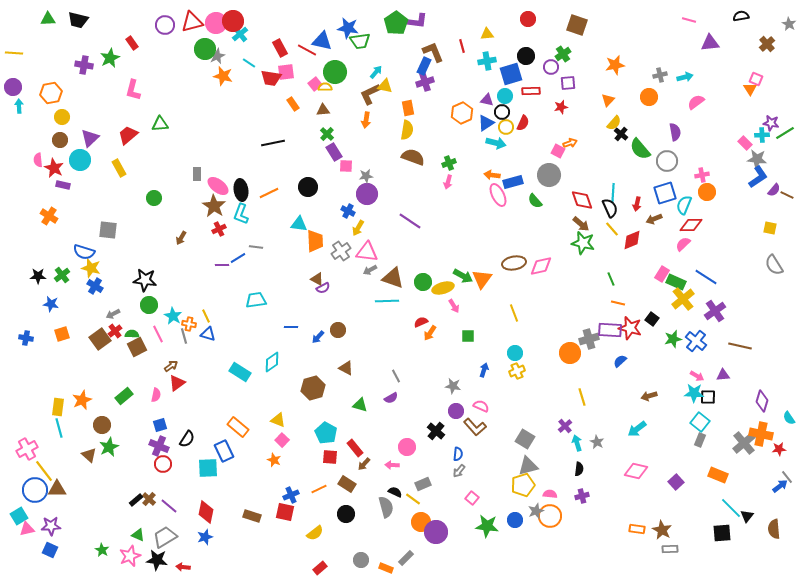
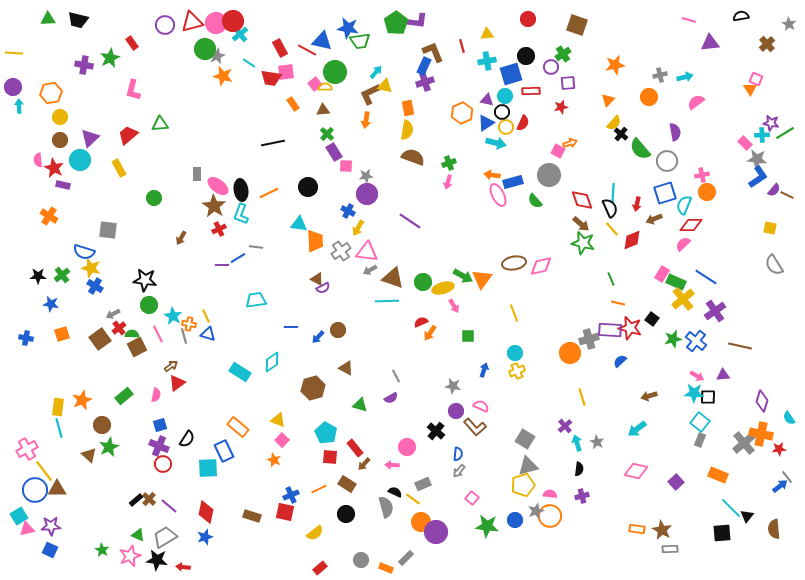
yellow circle at (62, 117): moved 2 px left
red cross at (115, 331): moved 4 px right, 3 px up
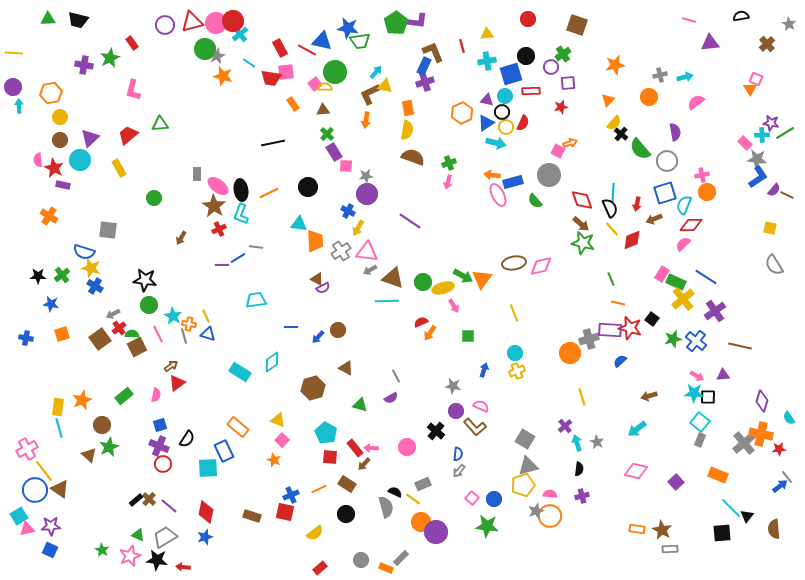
pink arrow at (392, 465): moved 21 px left, 17 px up
brown triangle at (57, 489): moved 3 px right; rotated 36 degrees clockwise
blue circle at (515, 520): moved 21 px left, 21 px up
gray rectangle at (406, 558): moved 5 px left
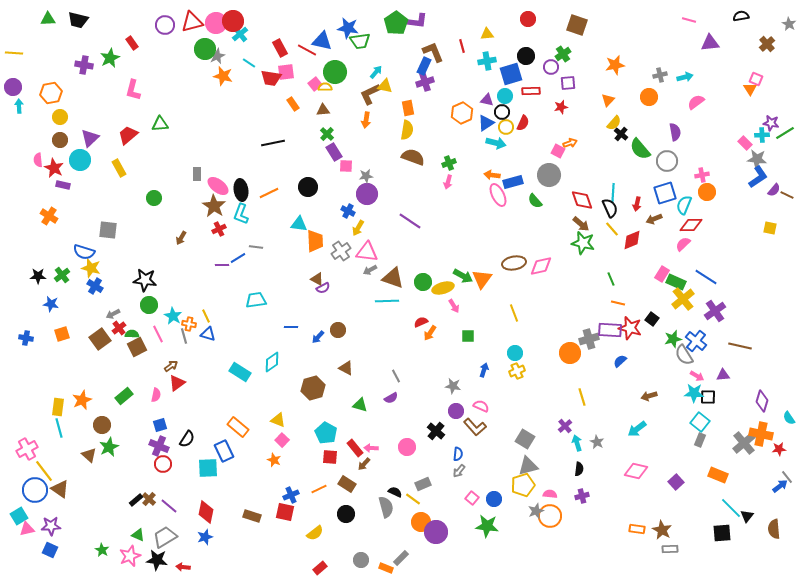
gray semicircle at (774, 265): moved 90 px left, 90 px down
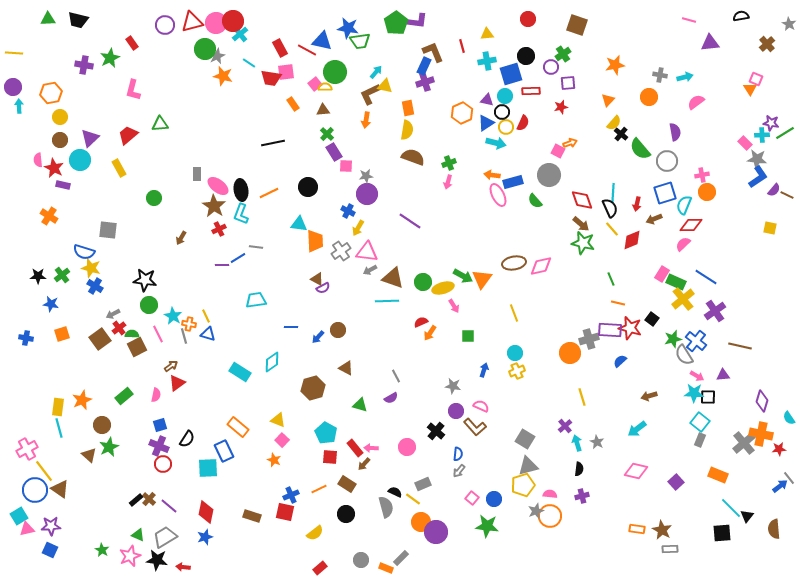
gray cross at (660, 75): rotated 24 degrees clockwise
gray line at (787, 477): moved 2 px right, 1 px down
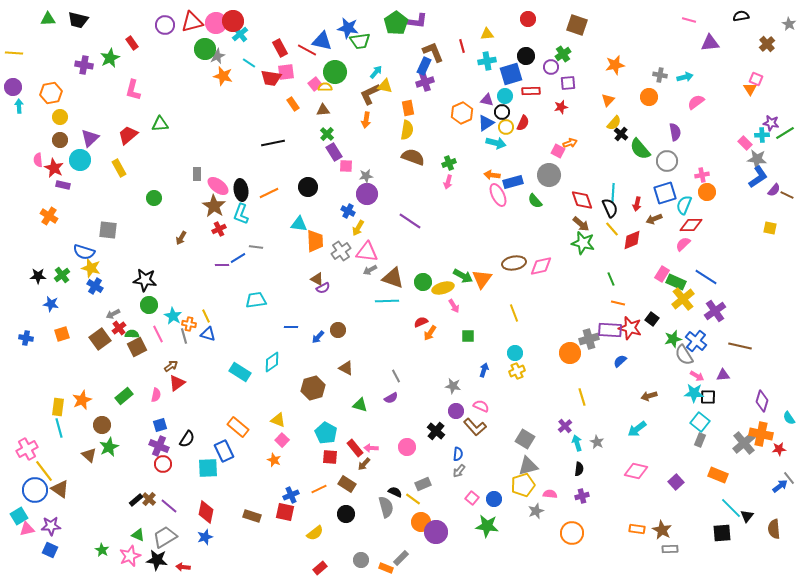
orange circle at (550, 516): moved 22 px right, 17 px down
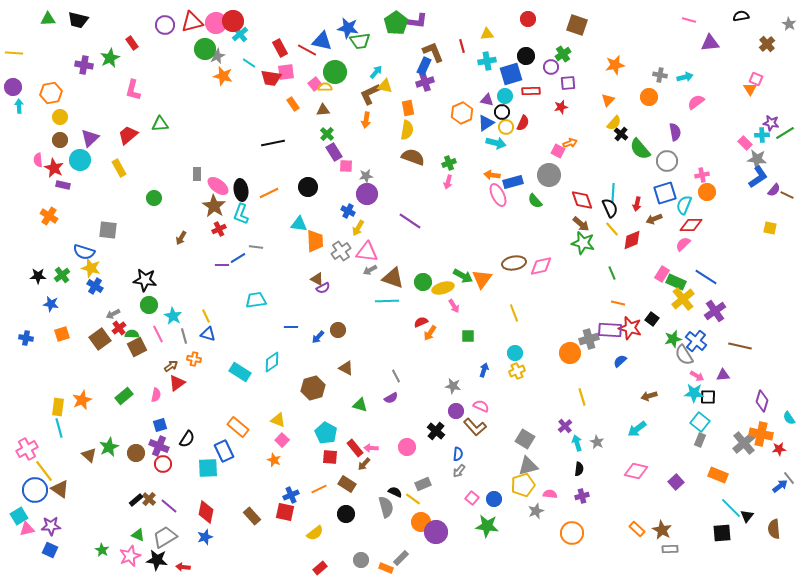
green line at (611, 279): moved 1 px right, 6 px up
orange cross at (189, 324): moved 5 px right, 35 px down
brown circle at (102, 425): moved 34 px right, 28 px down
brown rectangle at (252, 516): rotated 30 degrees clockwise
orange rectangle at (637, 529): rotated 35 degrees clockwise
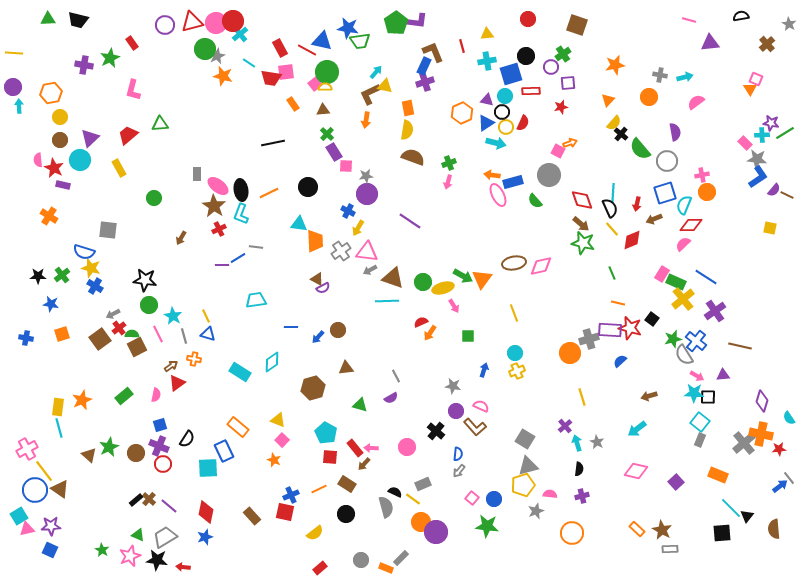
green circle at (335, 72): moved 8 px left
brown triangle at (346, 368): rotated 35 degrees counterclockwise
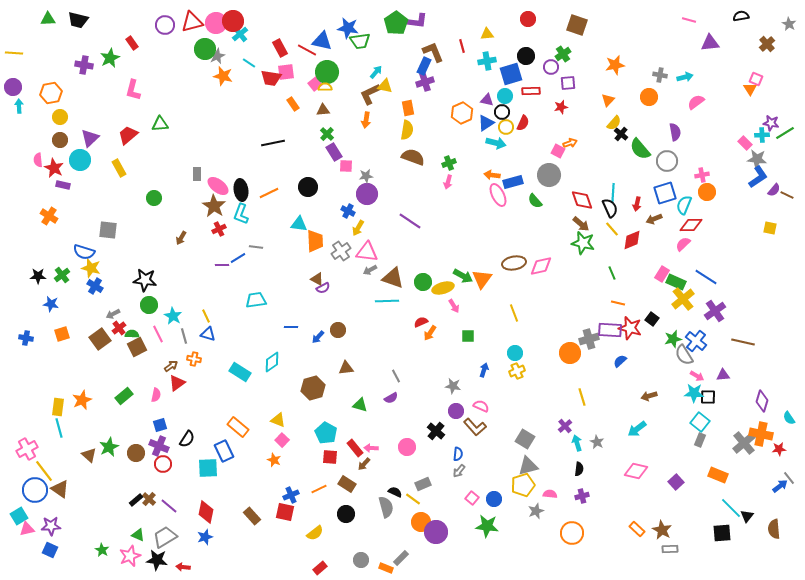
brown line at (740, 346): moved 3 px right, 4 px up
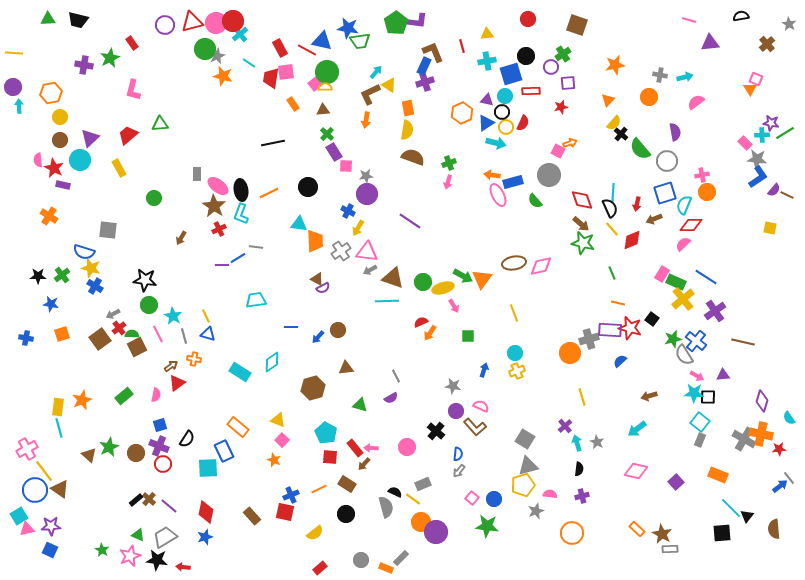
red trapezoid at (271, 78): rotated 90 degrees clockwise
yellow triangle at (385, 86): moved 4 px right, 1 px up; rotated 21 degrees clockwise
gray cross at (744, 443): moved 4 px up; rotated 20 degrees counterclockwise
brown star at (662, 530): moved 4 px down
